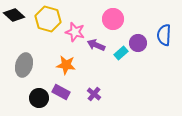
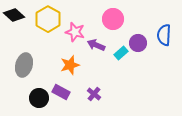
yellow hexagon: rotated 15 degrees clockwise
orange star: moved 4 px right; rotated 24 degrees counterclockwise
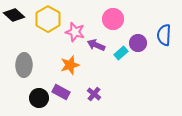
gray ellipse: rotated 15 degrees counterclockwise
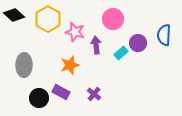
purple arrow: rotated 60 degrees clockwise
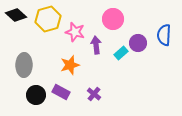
black diamond: moved 2 px right
yellow hexagon: rotated 15 degrees clockwise
black circle: moved 3 px left, 3 px up
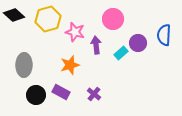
black diamond: moved 2 px left
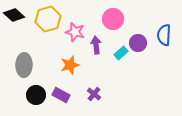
purple rectangle: moved 3 px down
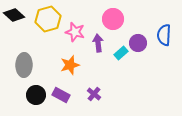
purple arrow: moved 2 px right, 2 px up
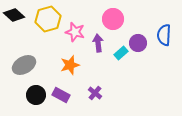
gray ellipse: rotated 60 degrees clockwise
purple cross: moved 1 px right, 1 px up
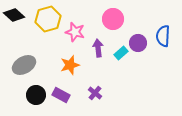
blue semicircle: moved 1 px left, 1 px down
purple arrow: moved 5 px down
